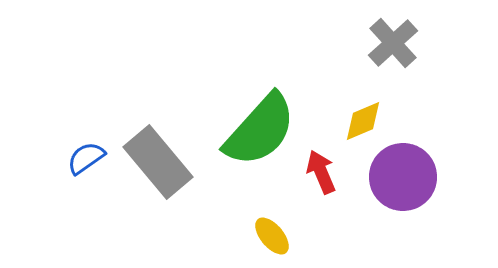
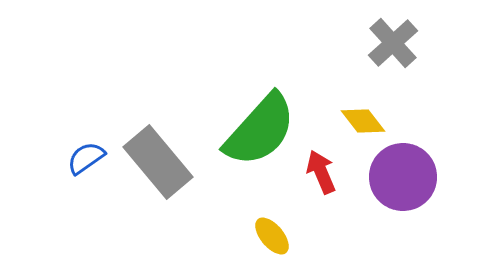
yellow diamond: rotated 75 degrees clockwise
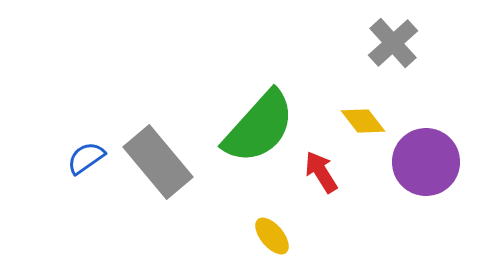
green semicircle: moved 1 px left, 3 px up
red arrow: rotated 9 degrees counterclockwise
purple circle: moved 23 px right, 15 px up
